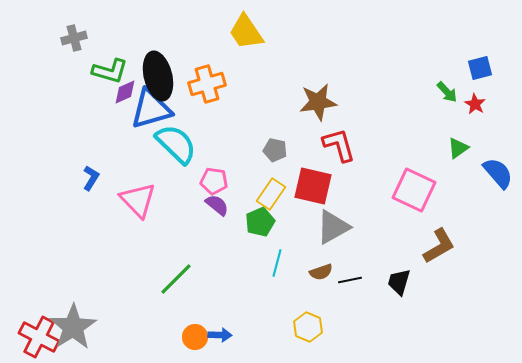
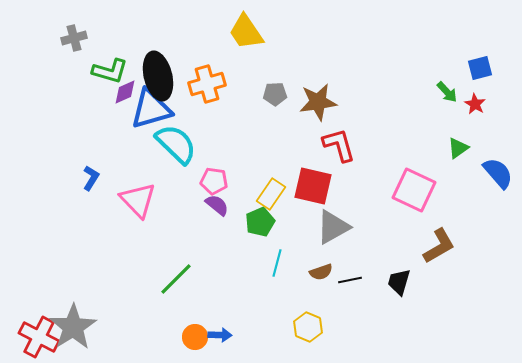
gray pentagon: moved 56 px up; rotated 15 degrees counterclockwise
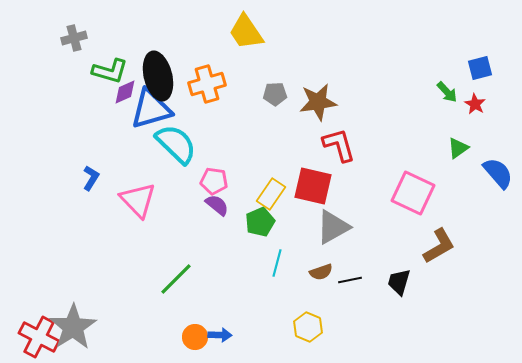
pink square: moved 1 px left, 3 px down
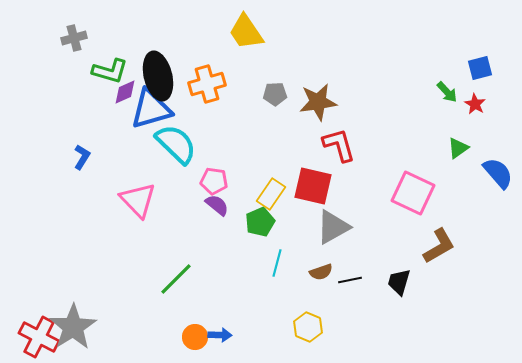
blue L-shape: moved 9 px left, 21 px up
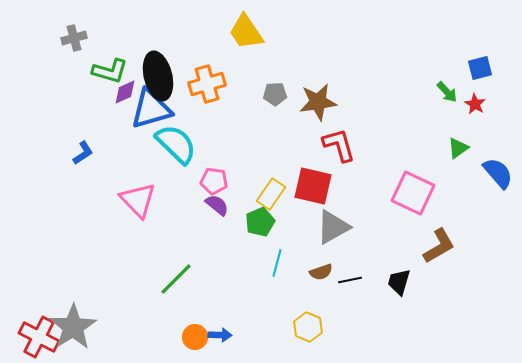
blue L-shape: moved 1 px right, 4 px up; rotated 25 degrees clockwise
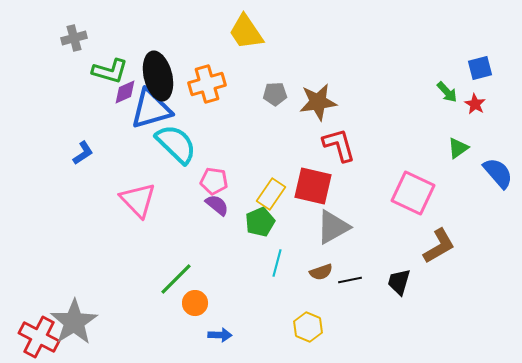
gray star: moved 1 px right, 5 px up
orange circle: moved 34 px up
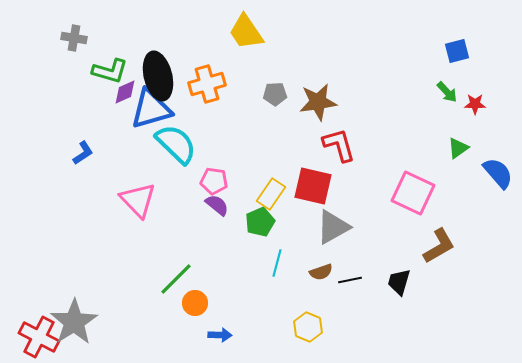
gray cross: rotated 25 degrees clockwise
blue square: moved 23 px left, 17 px up
red star: rotated 30 degrees counterclockwise
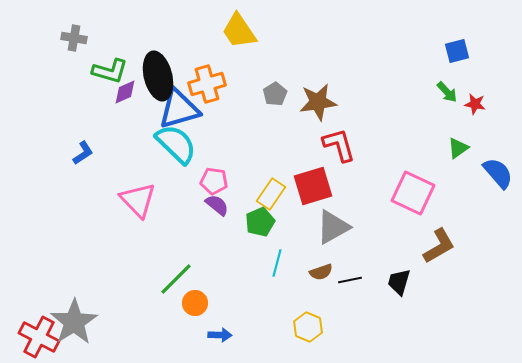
yellow trapezoid: moved 7 px left, 1 px up
gray pentagon: rotated 30 degrees counterclockwise
red star: rotated 10 degrees clockwise
blue triangle: moved 28 px right
red square: rotated 30 degrees counterclockwise
